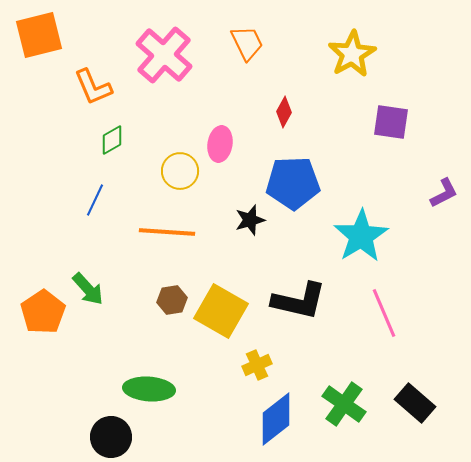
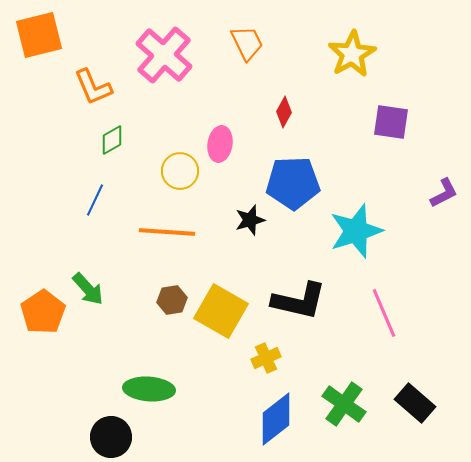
cyan star: moved 5 px left, 5 px up; rotated 14 degrees clockwise
yellow cross: moved 9 px right, 7 px up
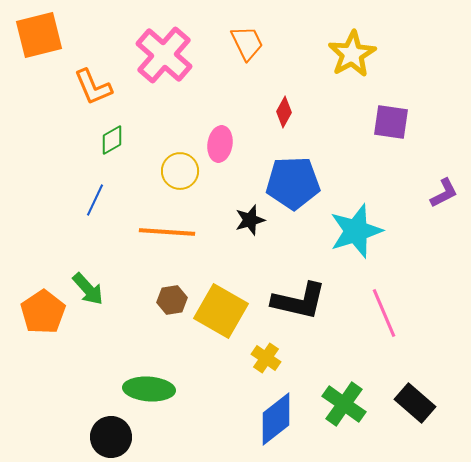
yellow cross: rotated 32 degrees counterclockwise
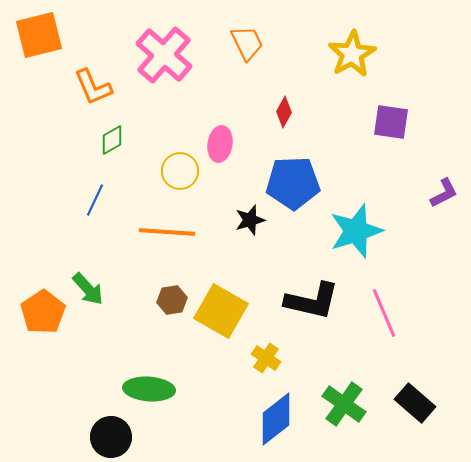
black L-shape: moved 13 px right
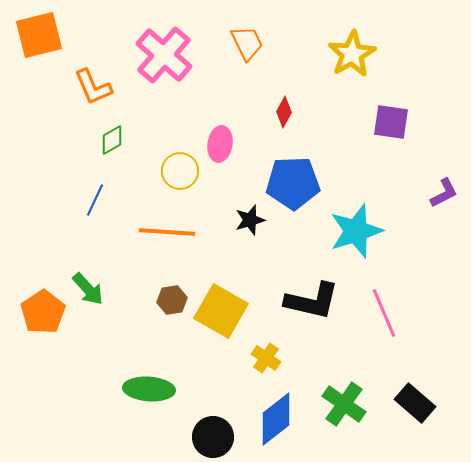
black circle: moved 102 px right
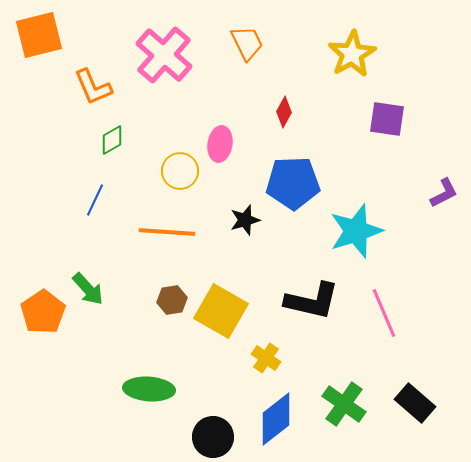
purple square: moved 4 px left, 3 px up
black star: moved 5 px left
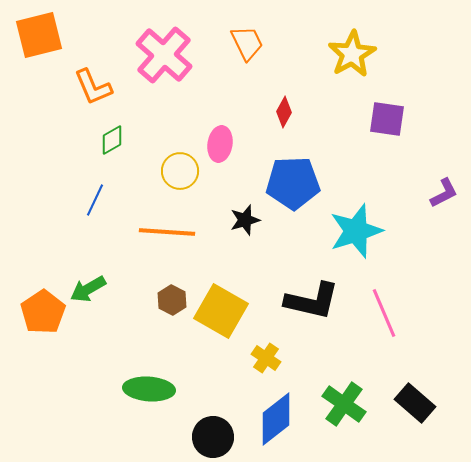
green arrow: rotated 102 degrees clockwise
brown hexagon: rotated 24 degrees counterclockwise
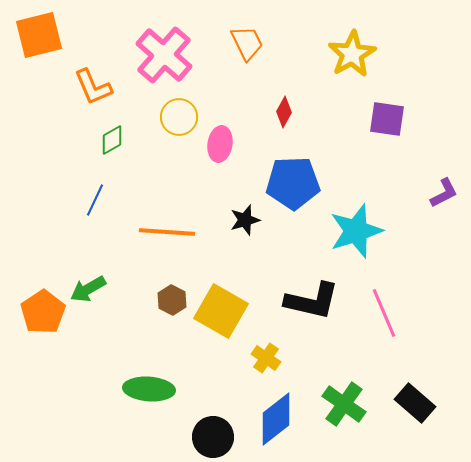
yellow circle: moved 1 px left, 54 px up
